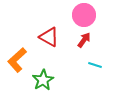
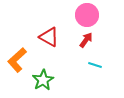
pink circle: moved 3 px right
red arrow: moved 2 px right
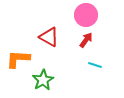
pink circle: moved 1 px left
orange L-shape: moved 1 px right, 1 px up; rotated 45 degrees clockwise
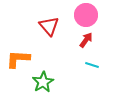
red triangle: moved 11 px up; rotated 20 degrees clockwise
cyan line: moved 3 px left
green star: moved 2 px down
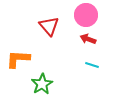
red arrow: moved 2 px right, 1 px up; rotated 105 degrees counterclockwise
green star: moved 1 px left, 2 px down
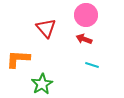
red triangle: moved 3 px left, 2 px down
red arrow: moved 4 px left
